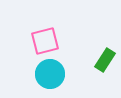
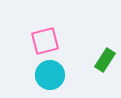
cyan circle: moved 1 px down
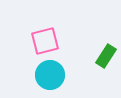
green rectangle: moved 1 px right, 4 px up
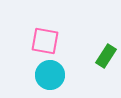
pink square: rotated 24 degrees clockwise
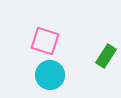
pink square: rotated 8 degrees clockwise
